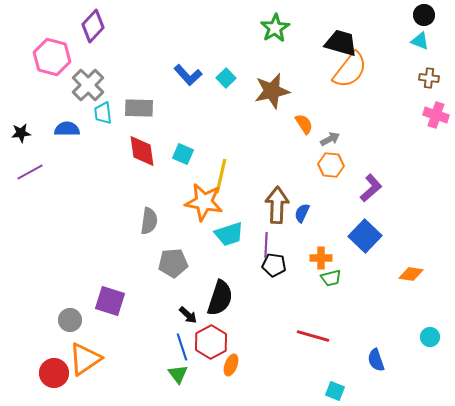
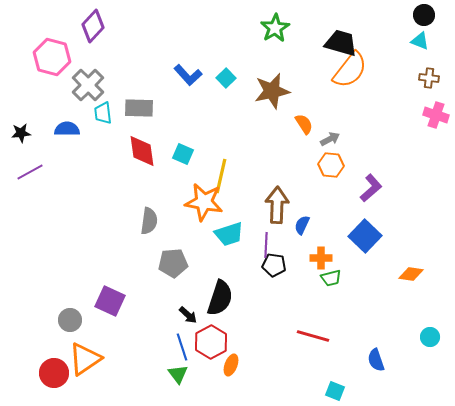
blue semicircle at (302, 213): moved 12 px down
purple square at (110, 301): rotated 8 degrees clockwise
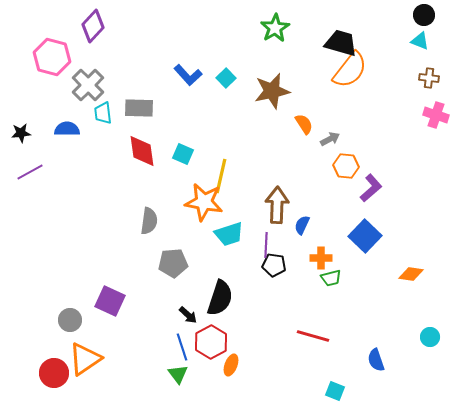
orange hexagon at (331, 165): moved 15 px right, 1 px down
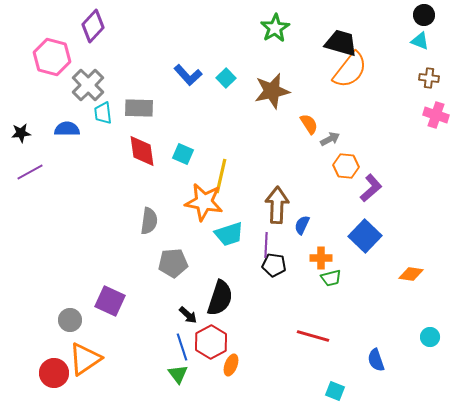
orange semicircle at (304, 124): moved 5 px right
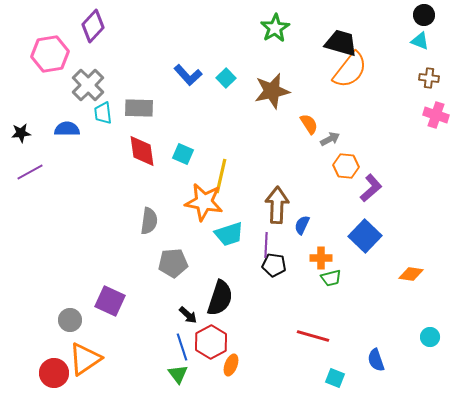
pink hexagon at (52, 57): moved 2 px left, 3 px up; rotated 24 degrees counterclockwise
cyan square at (335, 391): moved 13 px up
